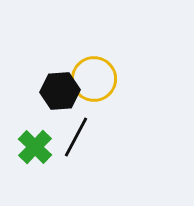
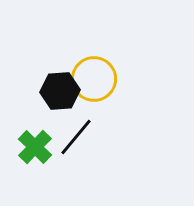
black line: rotated 12 degrees clockwise
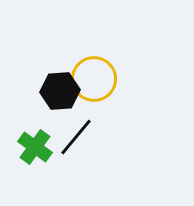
green cross: rotated 8 degrees counterclockwise
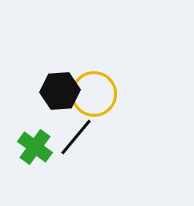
yellow circle: moved 15 px down
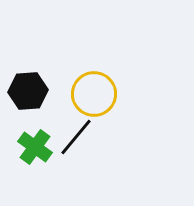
black hexagon: moved 32 px left
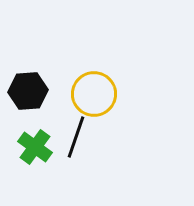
black line: rotated 21 degrees counterclockwise
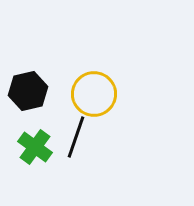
black hexagon: rotated 9 degrees counterclockwise
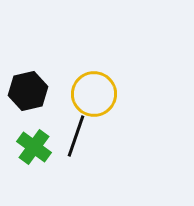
black line: moved 1 px up
green cross: moved 1 px left
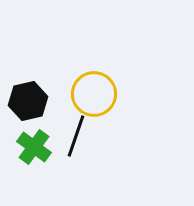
black hexagon: moved 10 px down
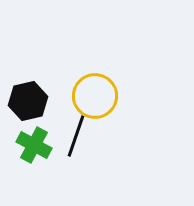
yellow circle: moved 1 px right, 2 px down
green cross: moved 2 px up; rotated 8 degrees counterclockwise
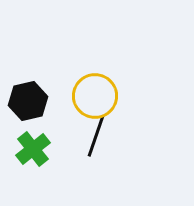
black line: moved 20 px right
green cross: moved 1 px left, 4 px down; rotated 24 degrees clockwise
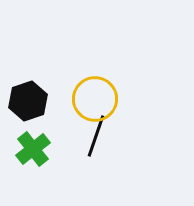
yellow circle: moved 3 px down
black hexagon: rotated 6 degrees counterclockwise
